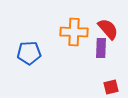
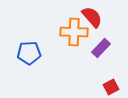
red semicircle: moved 16 px left, 12 px up
purple rectangle: rotated 42 degrees clockwise
red square: rotated 14 degrees counterclockwise
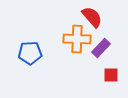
orange cross: moved 3 px right, 7 px down
blue pentagon: moved 1 px right
red square: moved 12 px up; rotated 28 degrees clockwise
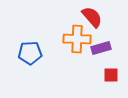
purple rectangle: rotated 30 degrees clockwise
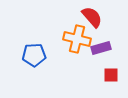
orange cross: rotated 12 degrees clockwise
blue pentagon: moved 4 px right, 2 px down
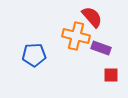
orange cross: moved 1 px left, 3 px up
purple rectangle: rotated 36 degrees clockwise
